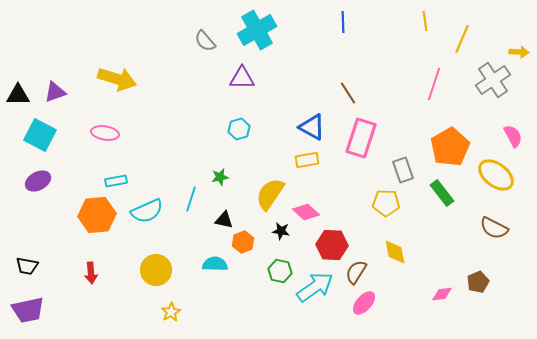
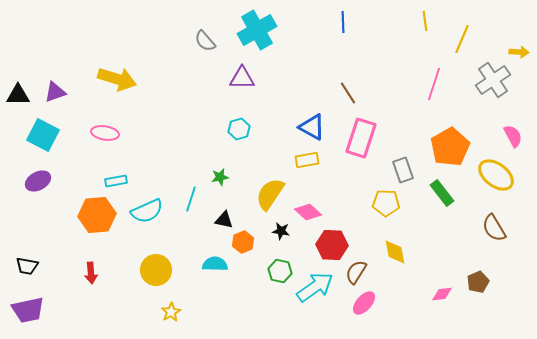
cyan square at (40, 135): moved 3 px right
pink diamond at (306, 212): moved 2 px right
brown semicircle at (494, 228): rotated 32 degrees clockwise
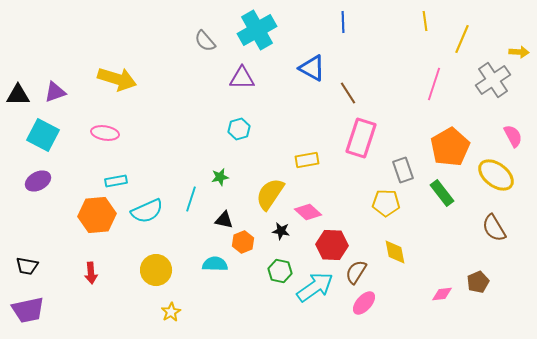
blue triangle at (312, 127): moved 59 px up
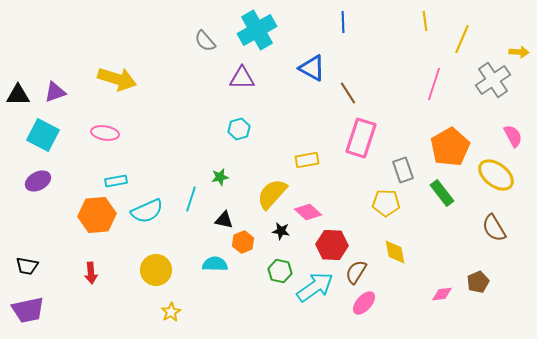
yellow semicircle at (270, 194): moved 2 px right; rotated 8 degrees clockwise
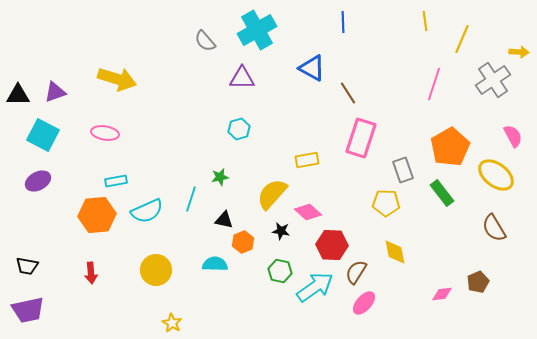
yellow star at (171, 312): moved 1 px right, 11 px down; rotated 12 degrees counterclockwise
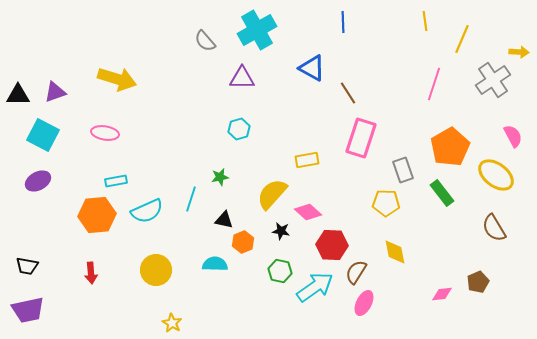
pink ellipse at (364, 303): rotated 15 degrees counterclockwise
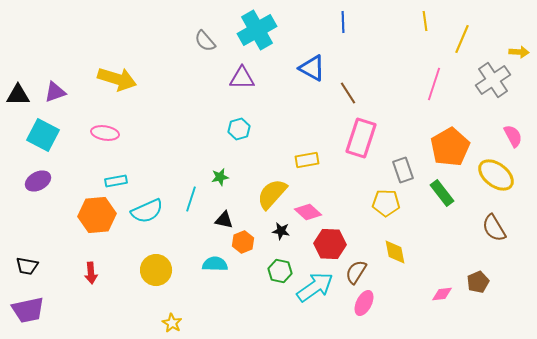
red hexagon at (332, 245): moved 2 px left, 1 px up
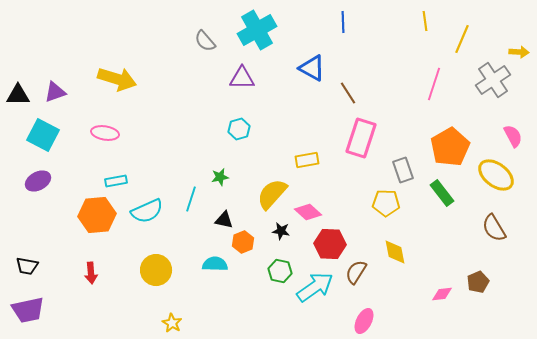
pink ellipse at (364, 303): moved 18 px down
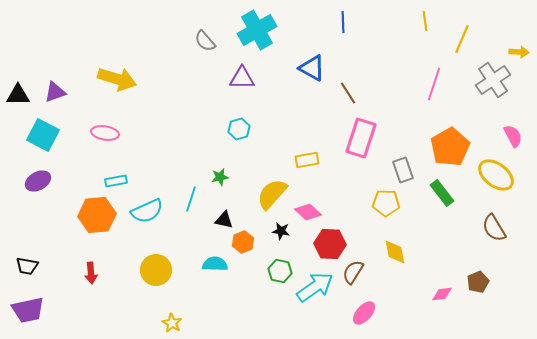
brown semicircle at (356, 272): moved 3 px left
pink ellipse at (364, 321): moved 8 px up; rotated 15 degrees clockwise
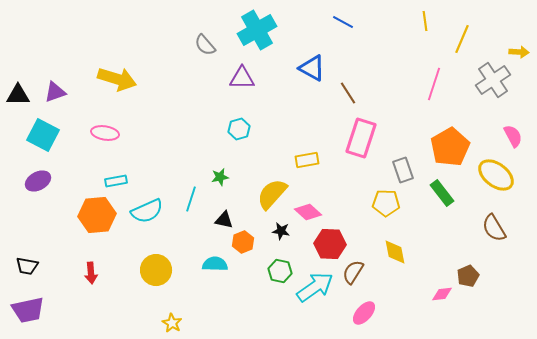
blue line at (343, 22): rotated 60 degrees counterclockwise
gray semicircle at (205, 41): moved 4 px down
brown pentagon at (478, 282): moved 10 px left, 6 px up
